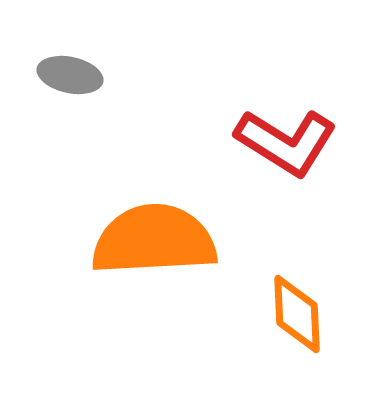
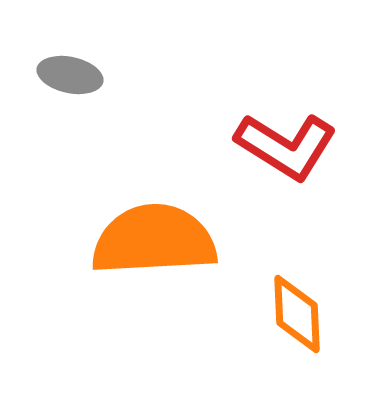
red L-shape: moved 4 px down
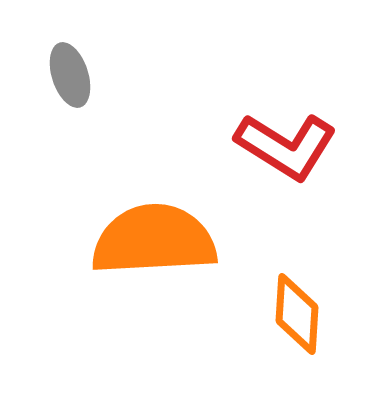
gray ellipse: rotated 60 degrees clockwise
orange diamond: rotated 6 degrees clockwise
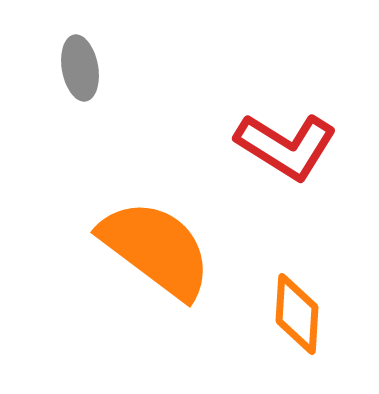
gray ellipse: moved 10 px right, 7 px up; rotated 8 degrees clockwise
orange semicircle: moved 2 px right, 9 px down; rotated 40 degrees clockwise
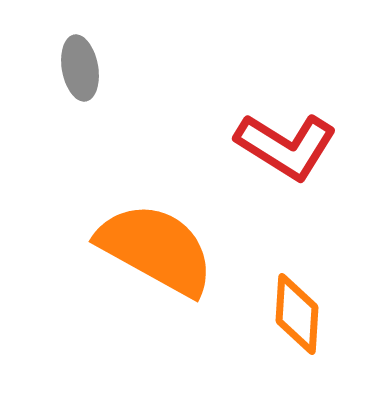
orange semicircle: rotated 8 degrees counterclockwise
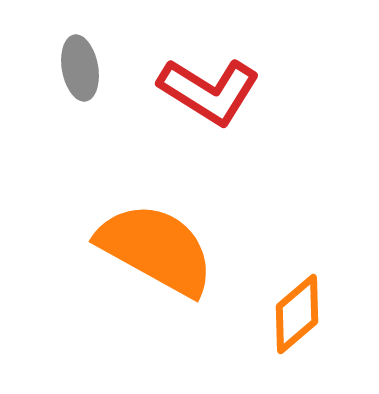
red L-shape: moved 77 px left, 55 px up
orange diamond: rotated 46 degrees clockwise
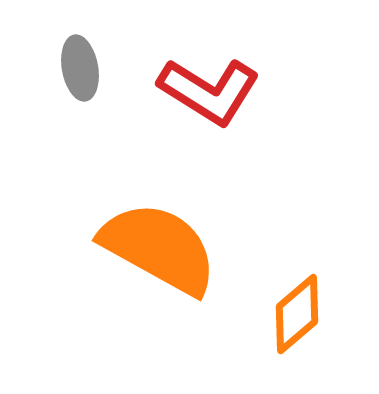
orange semicircle: moved 3 px right, 1 px up
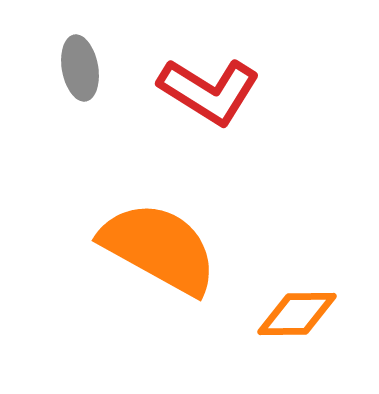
orange diamond: rotated 40 degrees clockwise
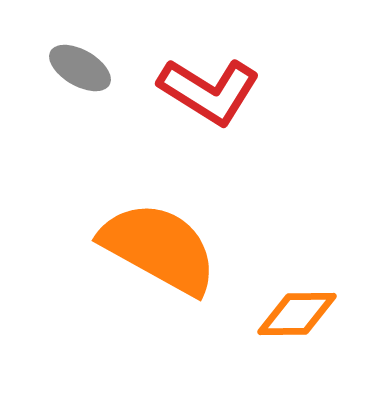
gray ellipse: rotated 50 degrees counterclockwise
